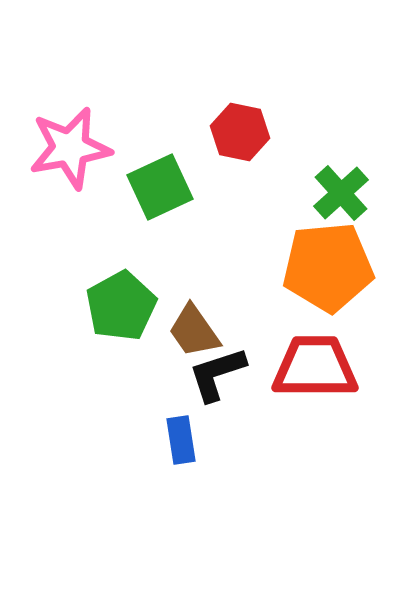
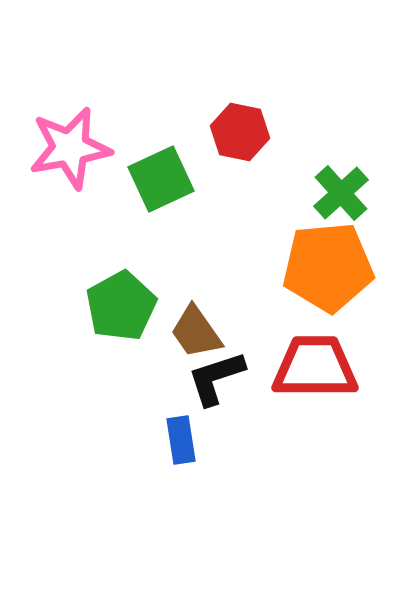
green square: moved 1 px right, 8 px up
brown trapezoid: moved 2 px right, 1 px down
black L-shape: moved 1 px left, 4 px down
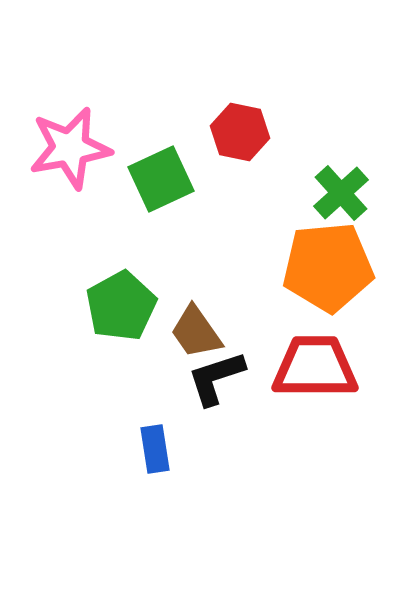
blue rectangle: moved 26 px left, 9 px down
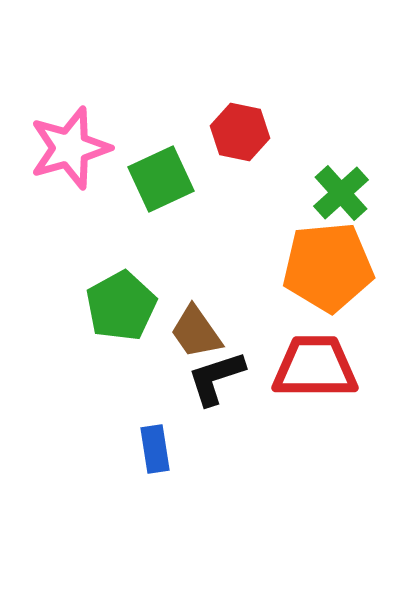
pink star: rotated 6 degrees counterclockwise
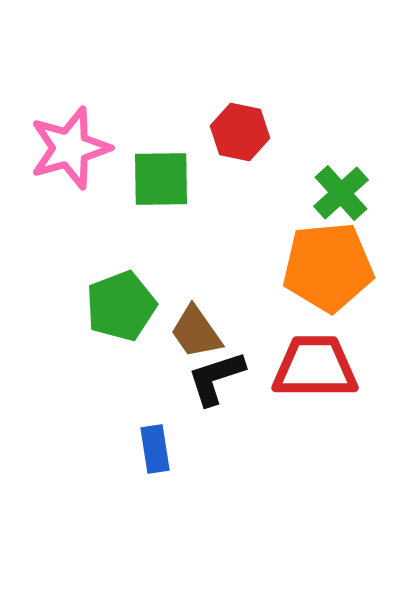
green square: rotated 24 degrees clockwise
green pentagon: rotated 8 degrees clockwise
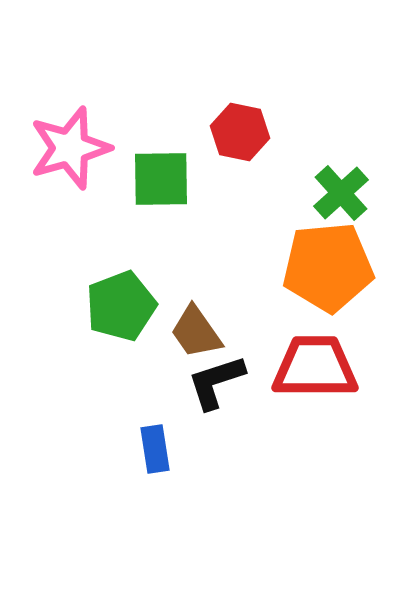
black L-shape: moved 4 px down
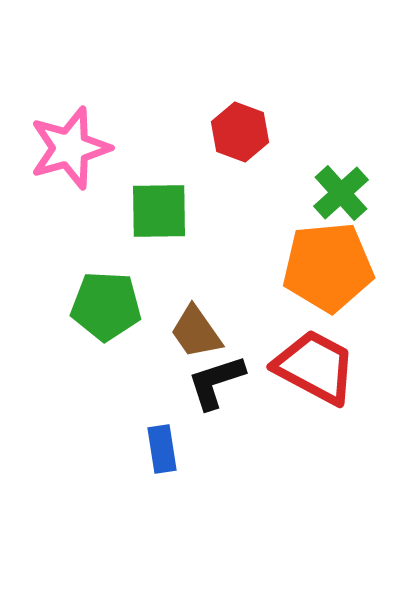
red hexagon: rotated 8 degrees clockwise
green square: moved 2 px left, 32 px down
green pentagon: moved 15 px left; rotated 24 degrees clockwise
red trapezoid: rotated 28 degrees clockwise
blue rectangle: moved 7 px right
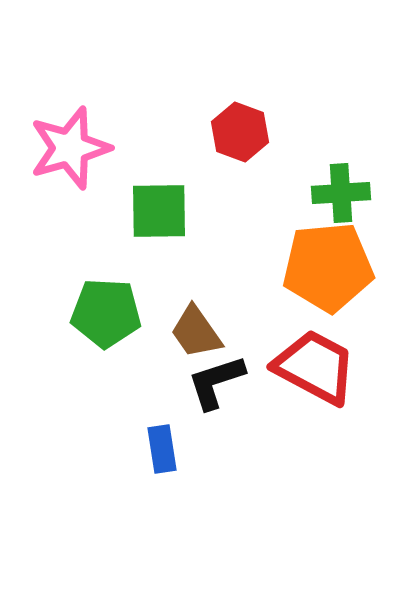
green cross: rotated 38 degrees clockwise
green pentagon: moved 7 px down
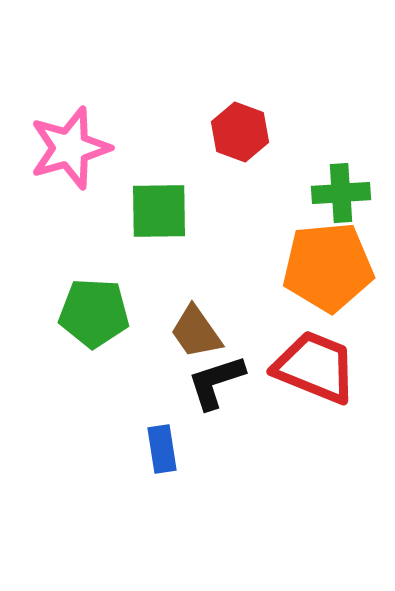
green pentagon: moved 12 px left
red trapezoid: rotated 6 degrees counterclockwise
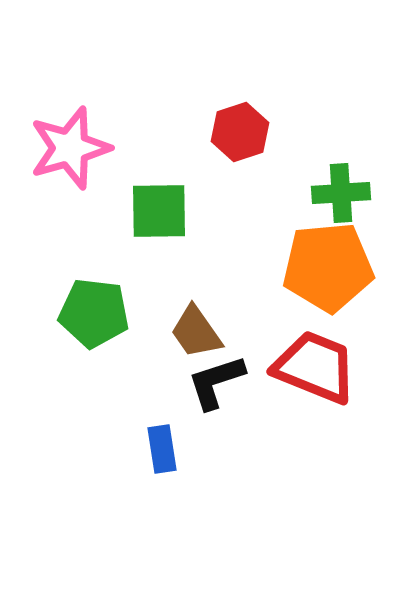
red hexagon: rotated 22 degrees clockwise
green pentagon: rotated 4 degrees clockwise
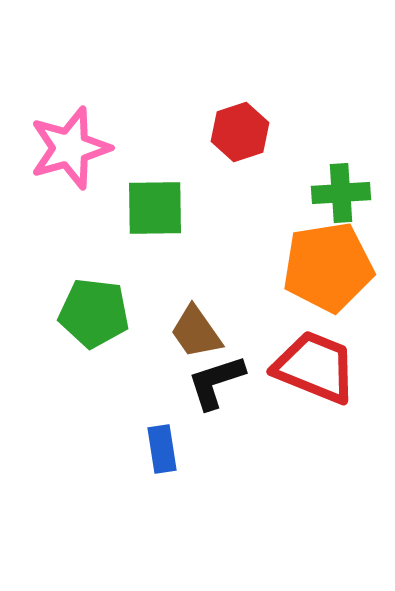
green square: moved 4 px left, 3 px up
orange pentagon: rotated 4 degrees counterclockwise
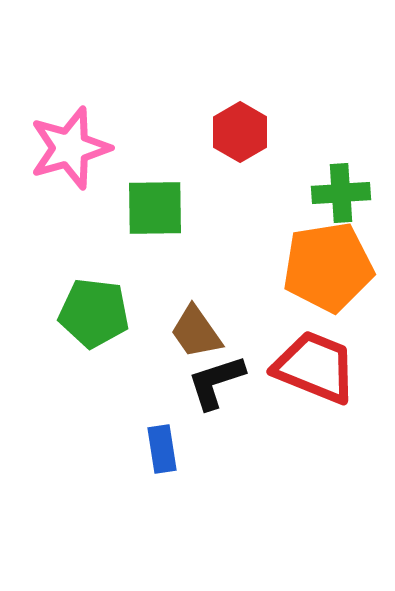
red hexagon: rotated 12 degrees counterclockwise
